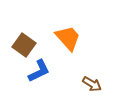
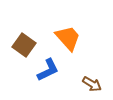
blue L-shape: moved 9 px right, 1 px up
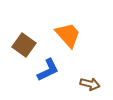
orange trapezoid: moved 3 px up
brown arrow: moved 2 px left; rotated 18 degrees counterclockwise
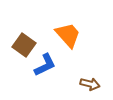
blue L-shape: moved 3 px left, 5 px up
